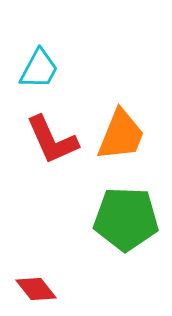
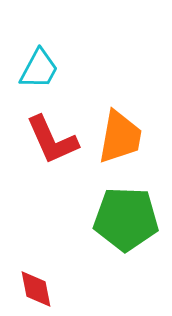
orange trapezoid: moved 1 px left, 2 px down; rotated 12 degrees counterclockwise
red diamond: rotated 27 degrees clockwise
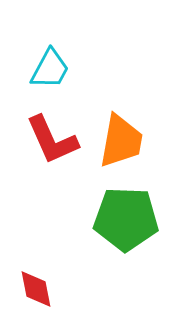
cyan trapezoid: moved 11 px right
orange trapezoid: moved 1 px right, 4 px down
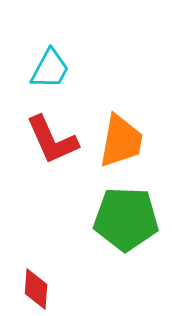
red diamond: rotated 15 degrees clockwise
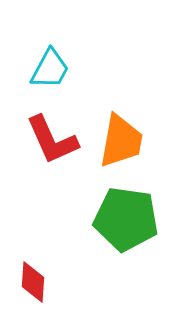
green pentagon: rotated 6 degrees clockwise
red diamond: moved 3 px left, 7 px up
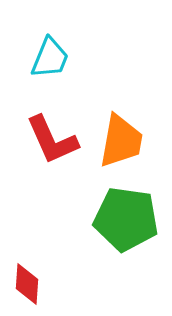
cyan trapezoid: moved 11 px up; rotated 6 degrees counterclockwise
red diamond: moved 6 px left, 2 px down
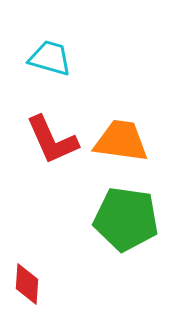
cyan trapezoid: rotated 96 degrees counterclockwise
orange trapezoid: rotated 92 degrees counterclockwise
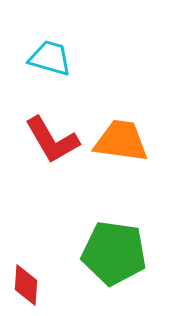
red L-shape: rotated 6 degrees counterclockwise
green pentagon: moved 12 px left, 34 px down
red diamond: moved 1 px left, 1 px down
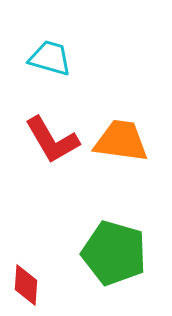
green pentagon: rotated 8 degrees clockwise
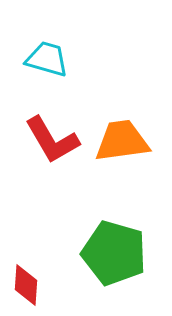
cyan trapezoid: moved 3 px left, 1 px down
orange trapezoid: moved 1 px right; rotated 16 degrees counterclockwise
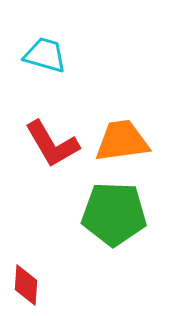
cyan trapezoid: moved 2 px left, 4 px up
red L-shape: moved 4 px down
green pentagon: moved 39 px up; rotated 14 degrees counterclockwise
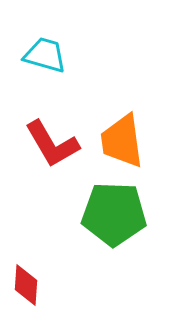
orange trapezoid: rotated 90 degrees counterclockwise
